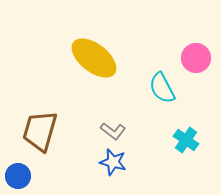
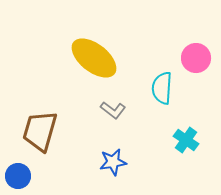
cyan semicircle: rotated 32 degrees clockwise
gray L-shape: moved 21 px up
blue star: rotated 24 degrees counterclockwise
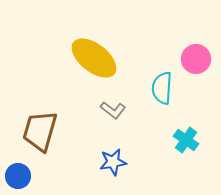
pink circle: moved 1 px down
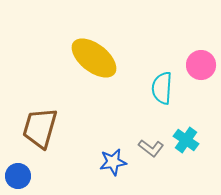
pink circle: moved 5 px right, 6 px down
gray L-shape: moved 38 px right, 38 px down
brown trapezoid: moved 3 px up
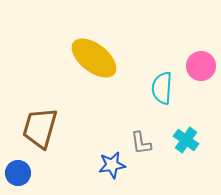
pink circle: moved 1 px down
gray L-shape: moved 10 px left, 5 px up; rotated 45 degrees clockwise
blue star: moved 1 px left, 3 px down
blue circle: moved 3 px up
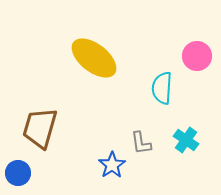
pink circle: moved 4 px left, 10 px up
blue star: rotated 24 degrees counterclockwise
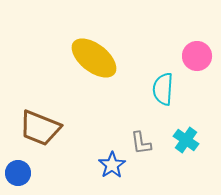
cyan semicircle: moved 1 px right, 1 px down
brown trapezoid: rotated 84 degrees counterclockwise
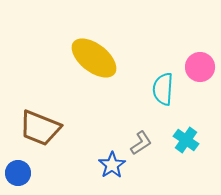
pink circle: moved 3 px right, 11 px down
gray L-shape: rotated 115 degrees counterclockwise
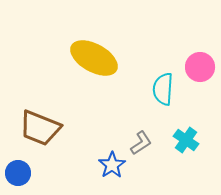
yellow ellipse: rotated 9 degrees counterclockwise
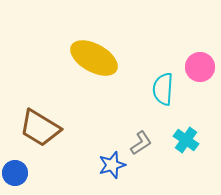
brown trapezoid: rotated 9 degrees clockwise
blue star: rotated 16 degrees clockwise
blue circle: moved 3 px left
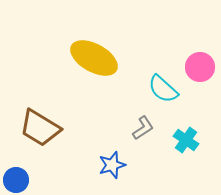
cyan semicircle: rotated 52 degrees counterclockwise
gray L-shape: moved 2 px right, 15 px up
blue circle: moved 1 px right, 7 px down
